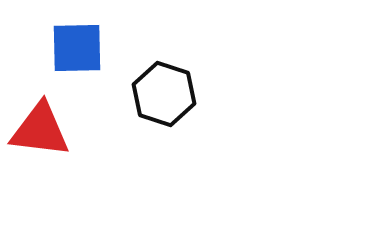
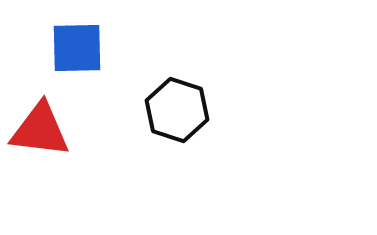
black hexagon: moved 13 px right, 16 px down
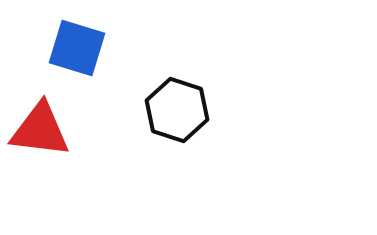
blue square: rotated 18 degrees clockwise
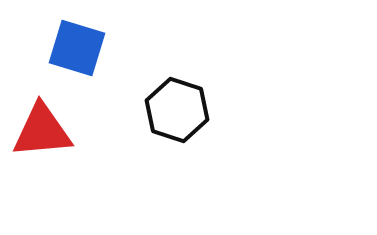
red triangle: moved 2 px right, 1 px down; rotated 12 degrees counterclockwise
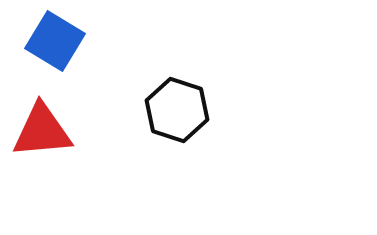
blue square: moved 22 px left, 7 px up; rotated 14 degrees clockwise
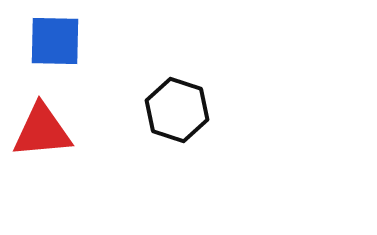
blue square: rotated 30 degrees counterclockwise
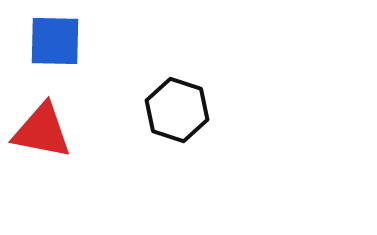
red triangle: rotated 16 degrees clockwise
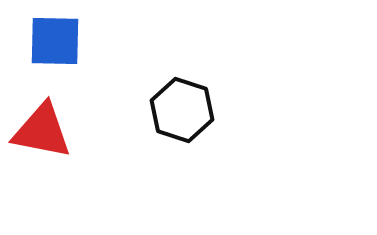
black hexagon: moved 5 px right
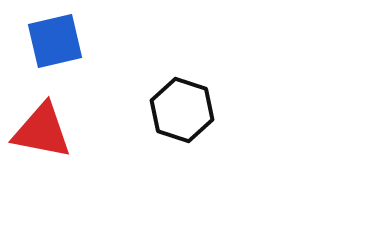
blue square: rotated 14 degrees counterclockwise
